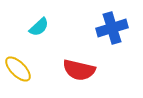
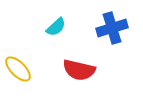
cyan semicircle: moved 17 px right
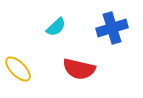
red semicircle: moved 1 px up
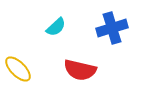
red semicircle: moved 1 px right, 1 px down
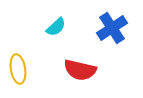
blue cross: rotated 16 degrees counterclockwise
yellow ellipse: rotated 36 degrees clockwise
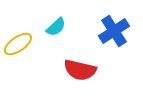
blue cross: moved 2 px right, 3 px down
yellow ellipse: moved 25 px up; rotated 64 degrees clockwise
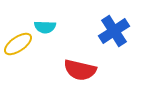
cyan semicircle: moved 11 px left; rotated 45 degrees clockwise
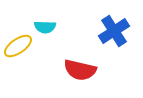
yellow ellipse: moved 2 px down
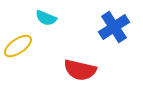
cyan semicircle: moved 1 px right, 9 px up; rotated 20 degrees clockwise
blue cross: moved 4 px up
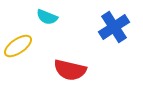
cyan semicircle: moved 1 px right, 1 px up
red semicircle: moved 10 px left
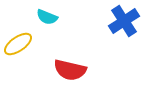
blue cross: moved 10 px right, 6 px up
yellow ellipse: moved 2 px up
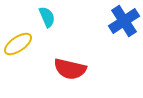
cyan semicircle: rotated 135 degrees counterclockwise
red semicircle: moved 1 px up
